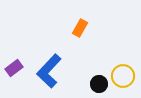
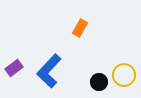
yellow circle: moved 1 px right, 1 px up
black circle: moved 2 px up
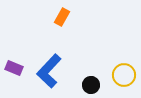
orange rectangle: moved 18 px left, 11 px up
purple rectangle: rotated 60 degrees clockwise
black circle: moved 8 px left, 3 px down
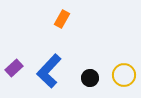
orange rectangle: moved 2 px down
purple rectangle: rotated 66 degrees counterclockwise
black circle: moved 1 px left, 7 px up
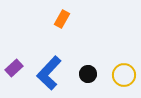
blue L-shape: moved 2 px down
black circle: moved 2 px left, 4 px up
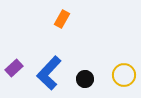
black circle: moved 3 px left, 5 px down
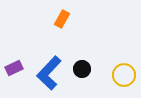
purple rectangle: rotated 18 degrees clockwise
black circle: moved 3 px left, 10 px up
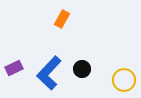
yellow circle: moved 5 px down
